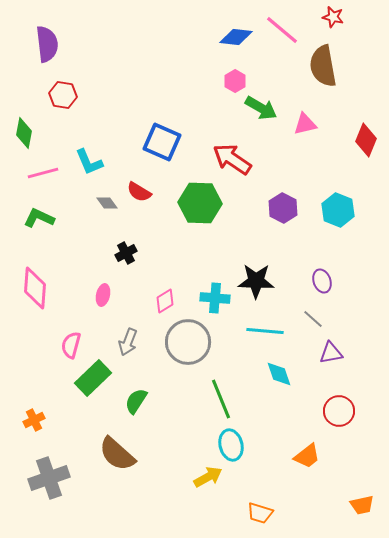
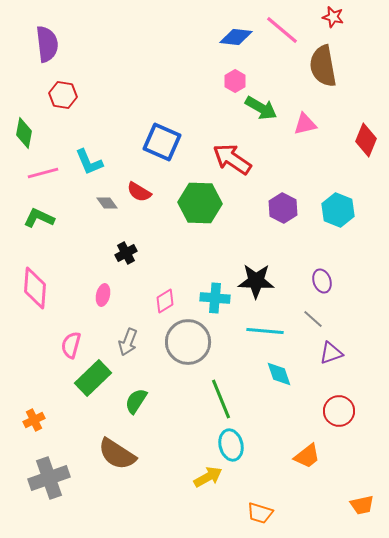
purple triangle at (331, 353): rotated 10 degrees counterclockwise
brown semicircle at (117, 454): rotated 9 degrees counterclockwise
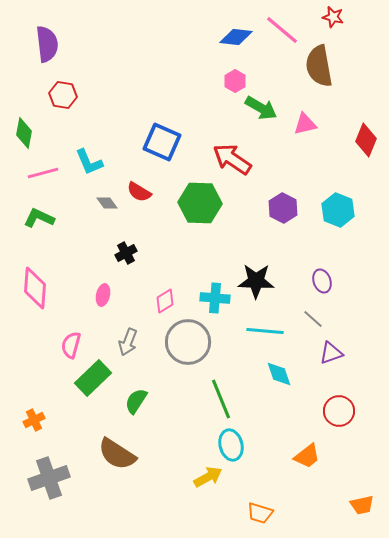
brown semicircle at (323, 66): moved 4 px left
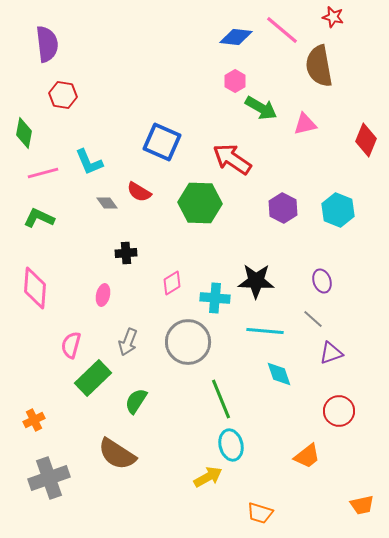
black cross at (126, 253): rotated 25 degrees clockwise
pink diamond at (165, 301): moved 7 px right, 18 px up
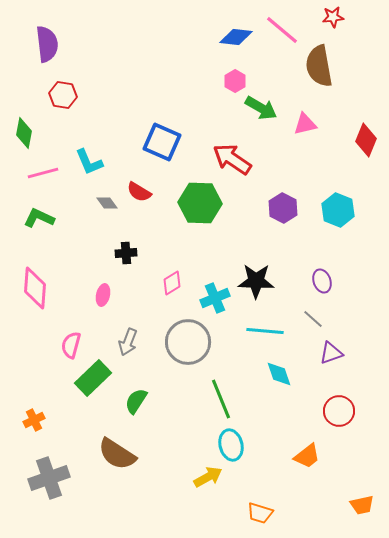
red star at (333, 17): rotated 20 degrees counterclockwise
cyan cross at (215, 298): rotated 28 degrees counterclockwise
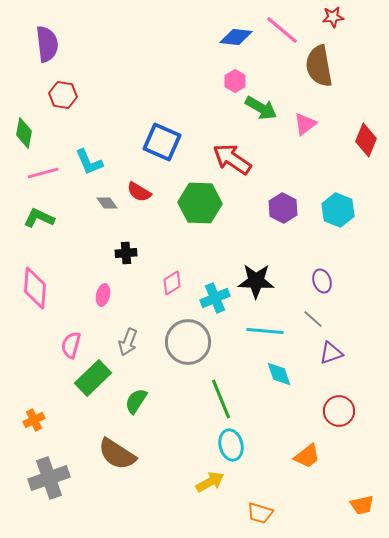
pink triangle at (305, 124): rotated 25 degrees counterclockwise
yellow arrow at (208, 477): moved 2 px right, 5 px down
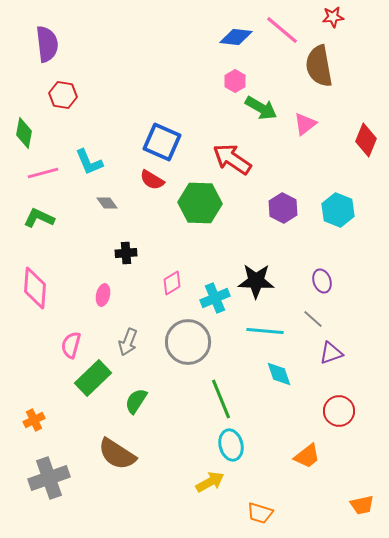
red semicircle at (139, 192): moved 13 px right, 12 px up
